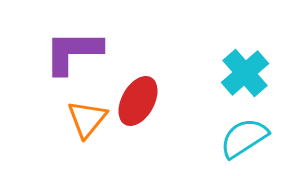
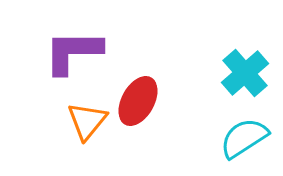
orange triangle: moved 2 px down
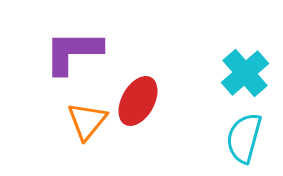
cyan semicircle: rotated 42 degrees counterclockwise
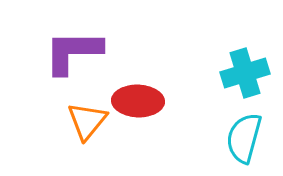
cyan cross: rotated 24 degrees clockwise
red ellipse: rotated 63 degrees clockwise
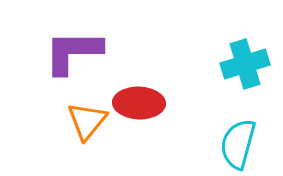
cyan cross: moved 9 px up
red ellipse: moved 1 px right, 2 px down
cyan semicircle: moved 6 px left, 6 px down
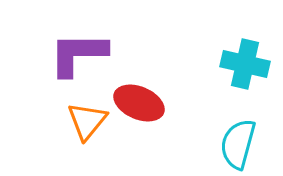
purple L-shape: moved 5 px right, 2 px down
cyan cross: rotated 30 degrees clockwise
red ellipse: rotated 21 degrees clockwise
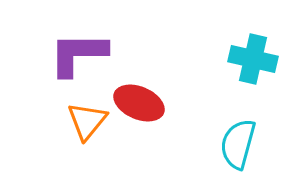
cyan cross: moved 8 px right, 5 px up
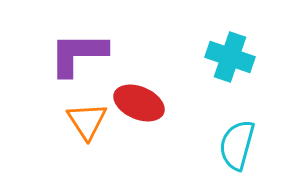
cyan cross: moved 23 px left, 2 px up; rotated 6 degrees clockwise
orange triangle: rotated 12 degrees counterclockwise
cyan semicircle: moved 1 px left, 1 px down
